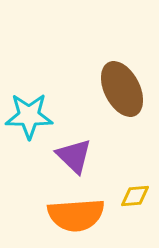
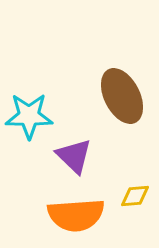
brown ellipse: moved 7 px down
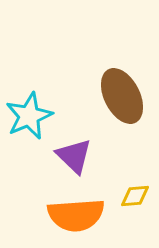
cyan star: rotated 24 degrees counterclockwise
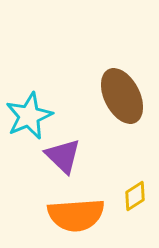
purple triangle: moved 11 px left
yellow diamond: rotated 28 degrees counterclockwise
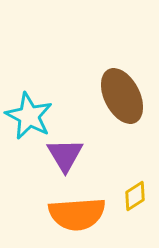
cyan star: rotated 21 degrees counterclockwise
purple triangle: moved 2 px right, 1 px up; rotated 15 degrees clockwise
orange semicircle: moved 1 px right, 1 px up
